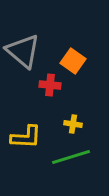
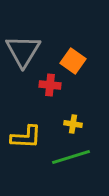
gray triangle: rotated 21 degrees clockwise
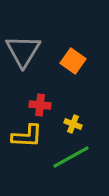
red cross: moved 10 px left, 20 px down
yellow cross: rotated 12 degrees clockwise
yellow L-shape: moved 1 px right, 1 px up
green line: rotated 12 degrees counterclockwise
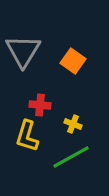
yellow L-shape: rotated 104 degrees clockwise
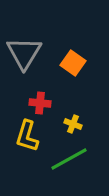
gray triangle: moved 1 px right, 2 px down
orange square: moved 2 px down
red cross: moved 2 px up
green line: moved 2 px left, 2 px down
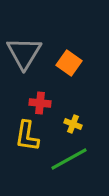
orange square: moved 4 px left
yellow L-shape: rotated 8 degrees counterclockwise
